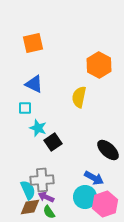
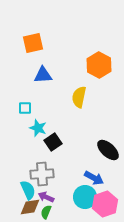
blue triangle: moved 9 px right, 9 px up; rotated 30 degrees counterclockwise
gray cross: moved 6 px up
green semicircle: moved 3 px left; rotated 56 degrees clockwise
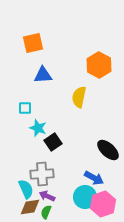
cyan semicircle: moved 2 px left, 1 px up
purple arrow: moved 1 px right, 1 px up
pink hexagon: moved 2 px left
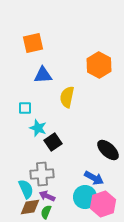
yellow semicircle: moved 12 px left
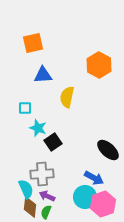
brown diamond: rotated 75 degrees counterclockwise
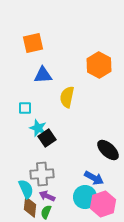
black square: moved 6 px left, 4 px up
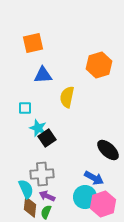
orange hexagon: rotated 15 degrees clockwise
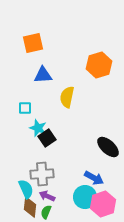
black ellipse: moved 3 px up
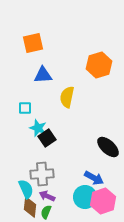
pink hexagon: moved 3 px up
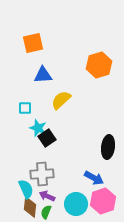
yellow semicircle: moved 6 px left, 3 px down; rotated 35 degrees clockwise
black ellipse: rotated 55 degrees clockwise
cyan circle: moved 9 px left, 7 px down
